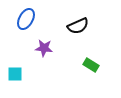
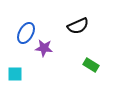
blue ellipse: moved 14 px down
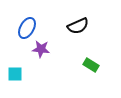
blue ellipse: moved 1 px right, 5 px up
purple star: moved 3 px left, 1 px down
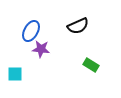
blue ellipse: moved 4 px right, 3 px down
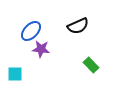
blue ellipse: rotated 15 degrees clockwise
green rectangle: rotated 14 degrees clockwise
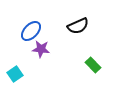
green rectangle: moved 2 px right
cyan square: rotated 35 degrees counterclockwise
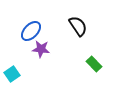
black semicircle: rotated 100 degrees counterclockwise
green rectangle: moved 1 px right, 1 px up
cyan square: moved 3 px left
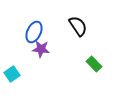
blue ellipse: moved 3 px right, 1 px down; rotated 20 degrees counterclockwise
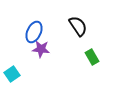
green rectangle: moved 2 px left, 7 px up; rotated 14 degrees clockwise
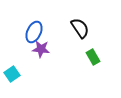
black semicircle: moved 2 px right, 2 px down
green rectangle: moved 1 px right
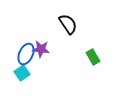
black semicircle: moved 12 px left, 4 px up
blue ellipse: moved 8 px left, 22 px down
cyan square: moved 10 px right, 1 px up
